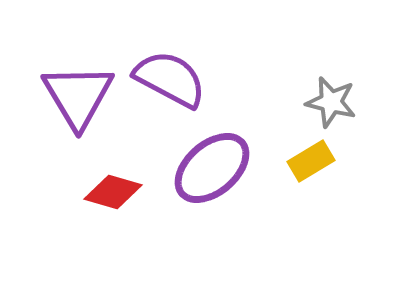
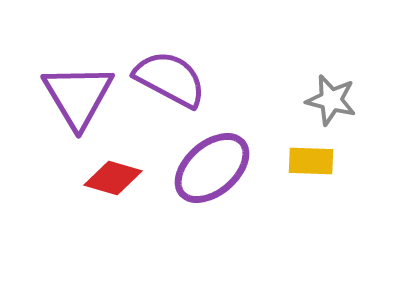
gray star: moved 2 px up
yellow rectangle: rotated 33 degrees clockwise
red diamond: moved 14 px up
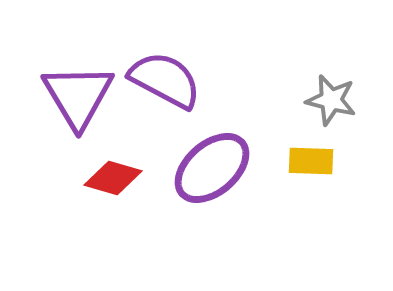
purple semicircle: moved 5 px left, 1 px down
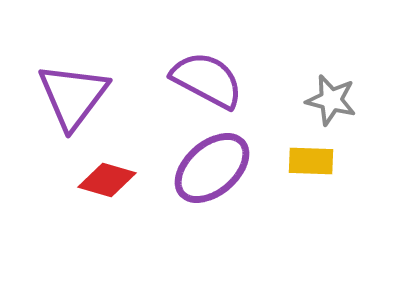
purple semicircle: moved 42 px right
purple triangle: moved 5 px left; rotated 8 degrees clockwise
red diamond: moved 6 px left, 2 px down
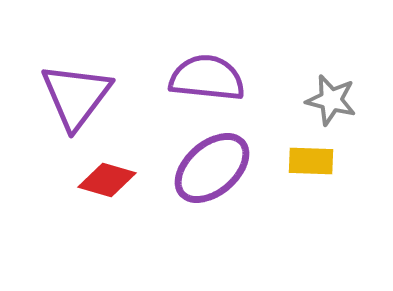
purple semicircle: moved 2 px up; rotated 22 degrees counterclockwise
purple triangle: moved 3 px right
